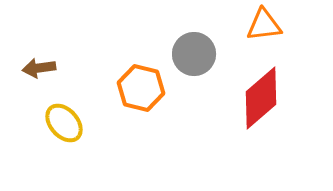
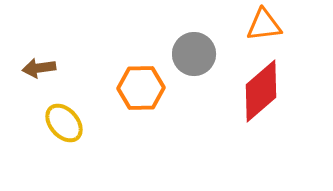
orange hexagon: rotated 15 degrees counterclockwise
red diamond: moved 7 px up
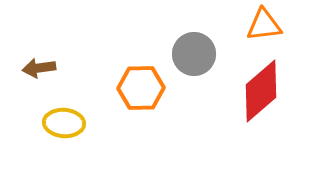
yellow ellipse: rotated 45 degrees counterclockwise
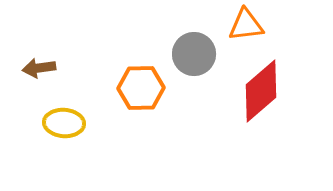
orange triangle: moved 18 px left
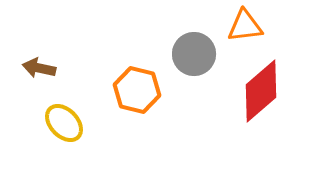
orange triangle: moved 1 px left, 1 px down
brown arrow: rotated 20 degrees clockwise
orange hexagon: moved 4 px left, 2 px down; rotated 15 degrees clockwise
yellow ellipse: rotated 42 degrees clockwise
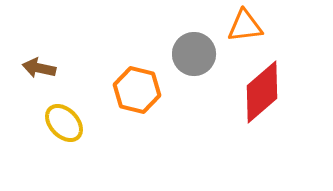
red diamond: moved 1 px right, 1 px down
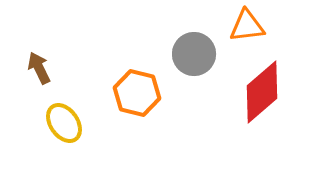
orange triangle: moved 2 px right
brown arrow: rotated 52 degrees clockwise
orange hexagon: moved 3 px down
yellow ellipse: rotated 9 degrees clockwise
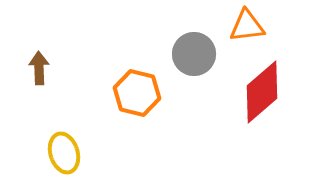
brown arrow: rotated 24 degrees clockwise
yellow ellipse: moved 30 px down; rotated 18 degrees clockwise
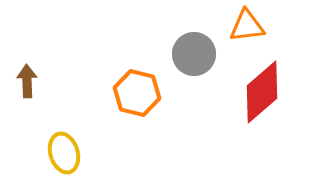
brown arrow: moved 12 px left, 13 px down
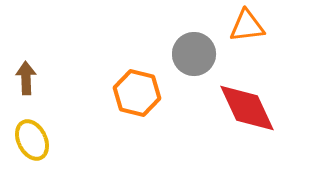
brown arrow: moved 1 px left, 3 px up
red diamond: moved 15 px left, 16 px down; rotated 74 degrees counterclockwise
yellow ellipse: moved 32 px left, 13 px up; rotated 9 degrees counterclockwise
